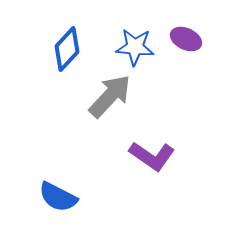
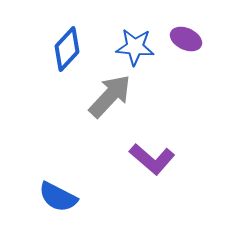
purple L-shape: moved 3 px down; rotated 6 degrees clockwise
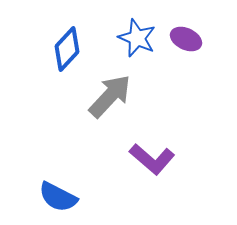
blue star: moved 2 px right, 9 px up; rotated 18 degrees clockwise
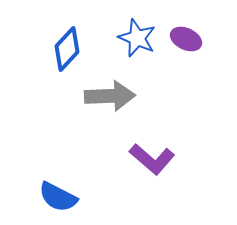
gray arrow: rotated 45 degrees clockwise
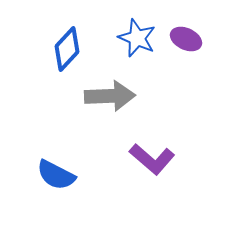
blue semicircle: moved 2 px left, 22 px up
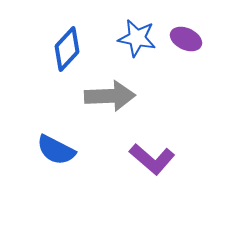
blue star: rotated 12 degrees counterclockwise
blue semicircle: moved 25 px up
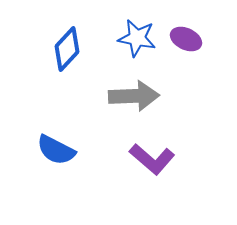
gray arrow: moved 24 px right
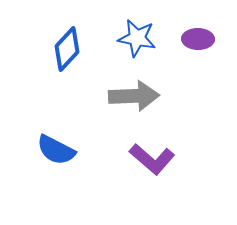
purple ellipse: moved 12 px right; rotated 24 degrees counterclockwise
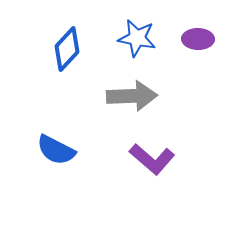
gray arrow: moved 2 px left
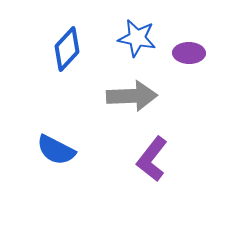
purple ellipse: moved 9 px left, 14 px down
purple L-shape: rotated 87 degrees clockwise
